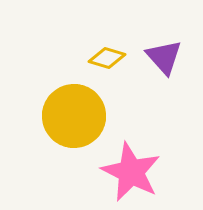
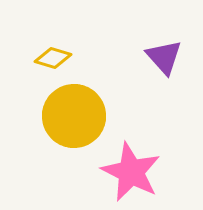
yellow diamond: moved 54 px left
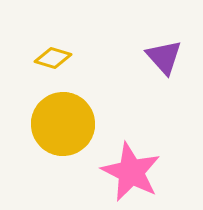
yellow circle: moved 11 px left, 8 px down
